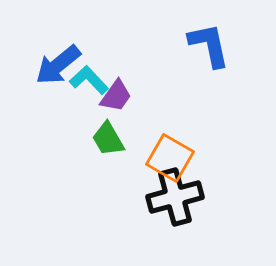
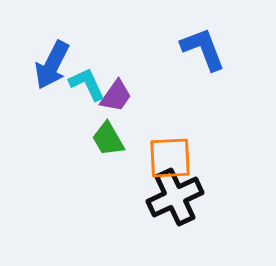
blue L-shape: moved 6 px left, 4 px down; rotated 9 degrees counterclockwise
blue arrow: moved 6 px left; rotated 24 degrees counterclockwise
cyan L-shape: moved 2 px left, 4 px down; rotated 18 degrees clockwise
orange square: rotated 33 degrees counterclockwise
black cross: rotated 10 degrees counterclockwise
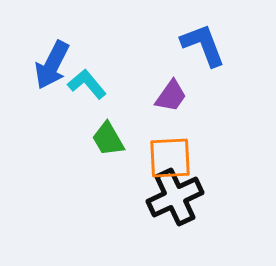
blue L-shape: moved 4 px up
cyan L-shape: rotated 15 degrees counterclockwise
purple trapezoid: moved 55 px right
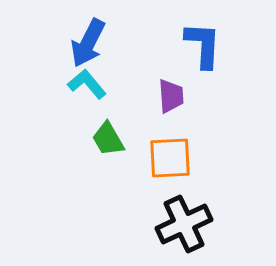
blue L-shape: rotated 24 degrees clockwise
blue arrow: moved 36 px right, 22 px up
purple trapezoid: rotated 39 degrees counterclockwise
black cross: moved 9 px right, 27 px down
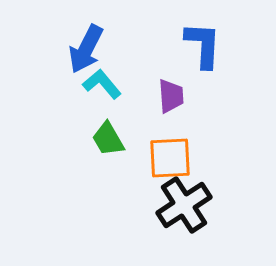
blue arrow: moved 2 px left, 6 px down
cyan L-shape: moved 15 px right
black cross: moved 19 px up; rotated 8 degrees counterclockwise
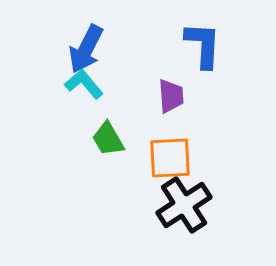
cyan L-shape: moved 18 px left
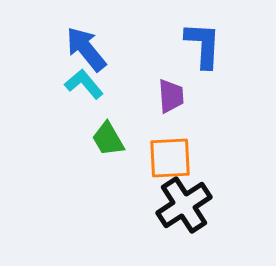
blue arrow: rotated 114 degrees clockwise
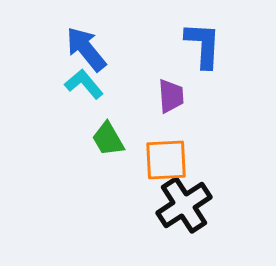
orange square: moved 4 px left, 2 px down
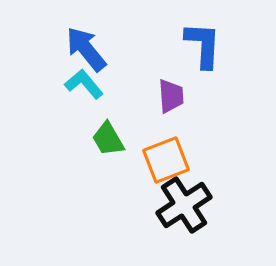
orange square: rotated 18 degrees counterclockwise
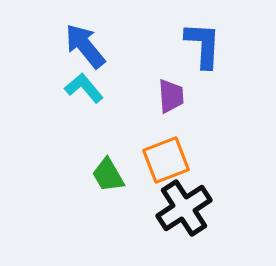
blue arrow: moved 1 px left, 3 px up
cyan L-shape: moved 4 px down
green trapezoid: moved 36 px down
black cross: moved 3 px down
